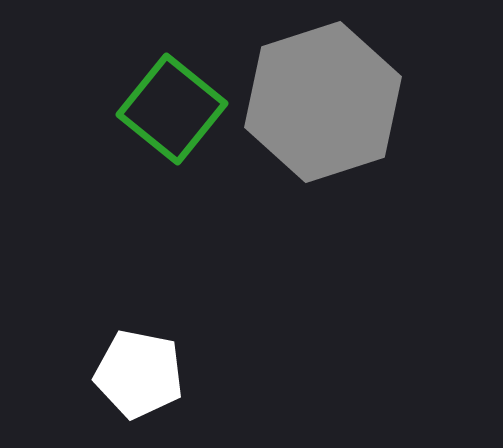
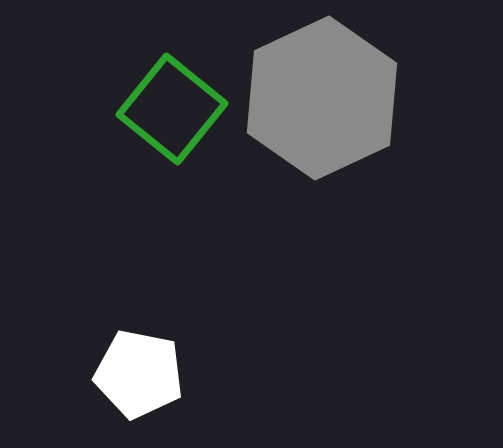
gray hexagon: moved 1 px left, 4 px up; rotated 7 degrees counterclockwise
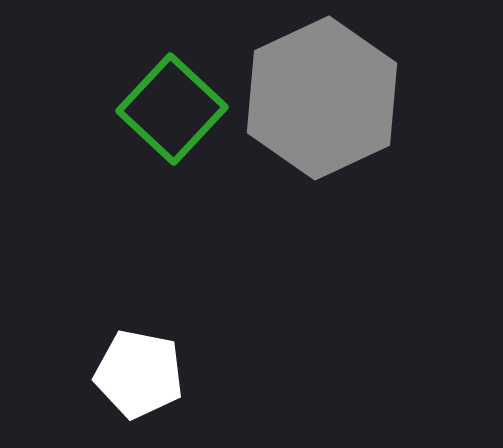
green square: rotated 4 degrees clockwise
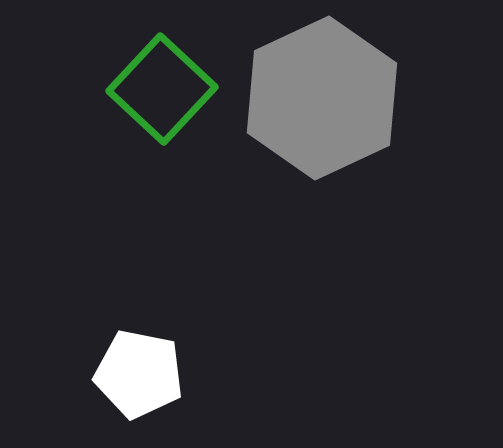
green square: moved 10 px left, 20 px up
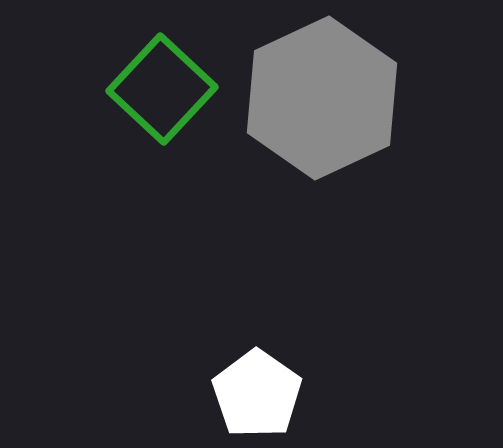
white pentagon: moved 118 px right, 20 px down; rotated 24 degrees clockwise
